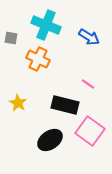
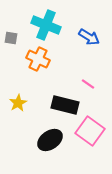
yellow star: rotated 12 degrees clockwise
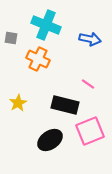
blue arrow: moved 1 px right, 2 px down; rotated 20 degrees counterclockwise
pink square: rotated 32 degrees clockwise
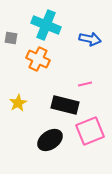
pink line: moved 3 px left; rotated 48 degrees counterclockwise
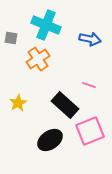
orange cross: rotated 30 degrees clockwise
pink line: moved 4 px right, 1 px down; rotated 32 degrees clockwise
black rectangle: rotated 28 degrees clockwise
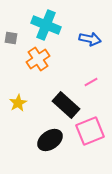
pink line: moved 2 px right, 3 px up; rotated 48 degrees counterclockwise
black rectangle: moved 1 px right
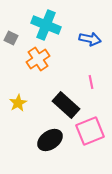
gray square: rotated 16 degrees clockwise
pink line: rotated 72 degrees counterclockwise
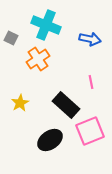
yellow star: moved 2 px right
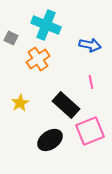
blue arrow: moved 6 px down
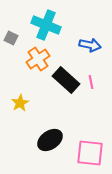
black rectangle: moved 25 px up
pink square: moved 22 px down; rotated 28 degrees clockwise
